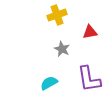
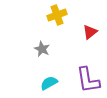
red triangle: rotated 28 degrees counterclockwise
gray star: moved 20 px left
purple L-shape: moved 1 px left, 1 px down
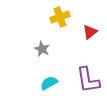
yellow cross: moved 3 px right, 2 px down
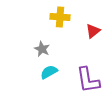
yellow cross: rotated 24 degrees clockwise
red triangle: moved 3 px right, 1 px up
cyan semicircle: moved 11 px up
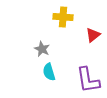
yellow cross: moved 3 px right
red triangle: moved 4 px down
cyan semicircle: rotated 78 degrees counterclockwise
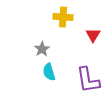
red triangle: rotated 21 degrees counterclockwise
gray star: rotated 14 degrees clockwise
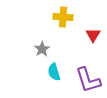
cyan semicircle: moved 5 px right
purple L-shape: rotated 8 degrees counterclockwise
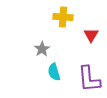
red triangle: moved 2 px left
purple L-shape: moved 1 px right, 1 px up; rotated 12 degrees clockwise
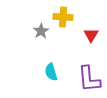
gray star: moved 1 px left, 18 px up
cyan semicircle: moved 3 px left
